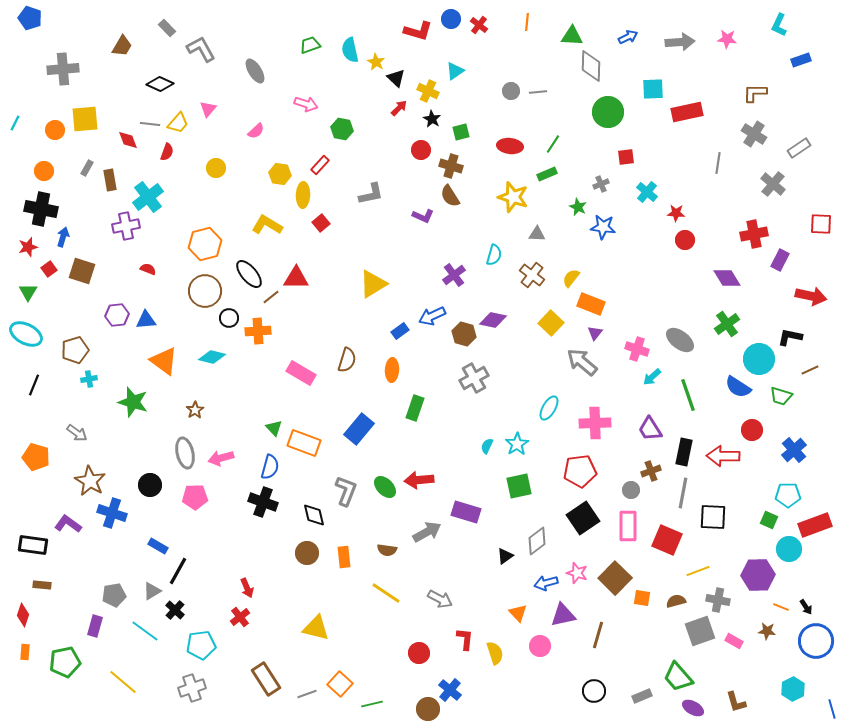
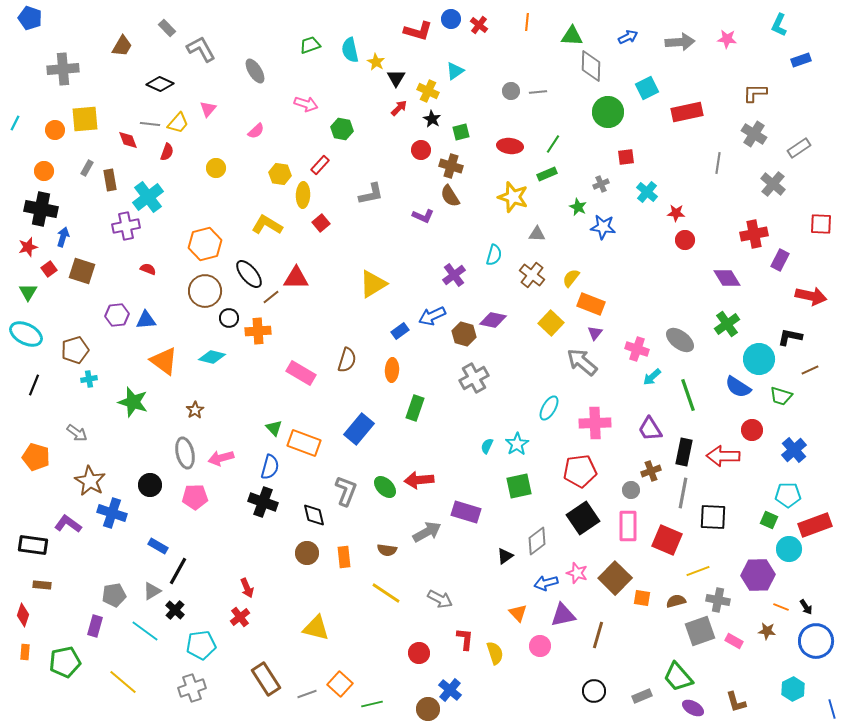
black triangle at (396, 78): rotated 18 degrees clockwise
cyan square at (653, 89): moved 6 px left, 1 px up; rotated 25 degrees counterclockwise
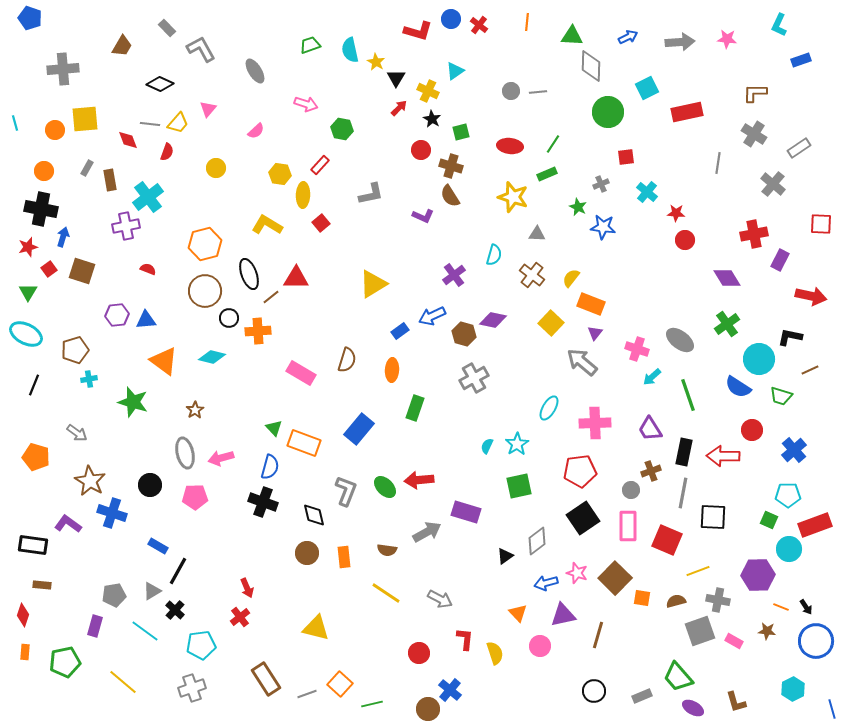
cyan line at (15, 123): rotated 42 degrees counterclockwise
black ellipse at (249, 274): rotated 20 degrees clockwise
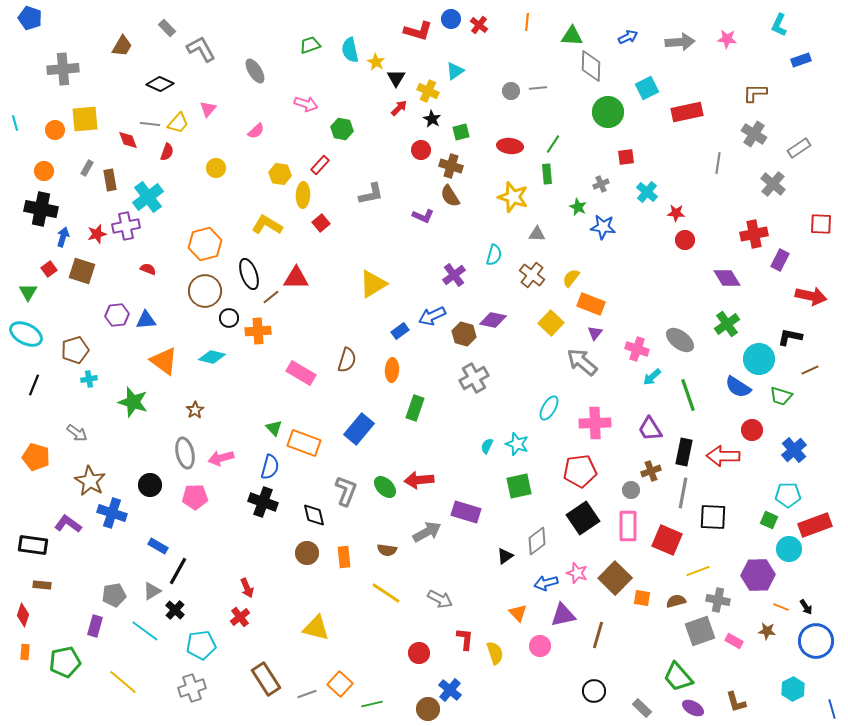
gray line at (538, 92): moved 4 px up
green rectangle at (547, 174): rotated 72 degrees counterclockwise
red star at (28, 247): moved 69 px right, 13 px up
cyan star at (517, 444): rotated 20 degrees counterclockwise
gray rectangle at (642, 696): moved 12 px down; rotated 66 degrees clockwise
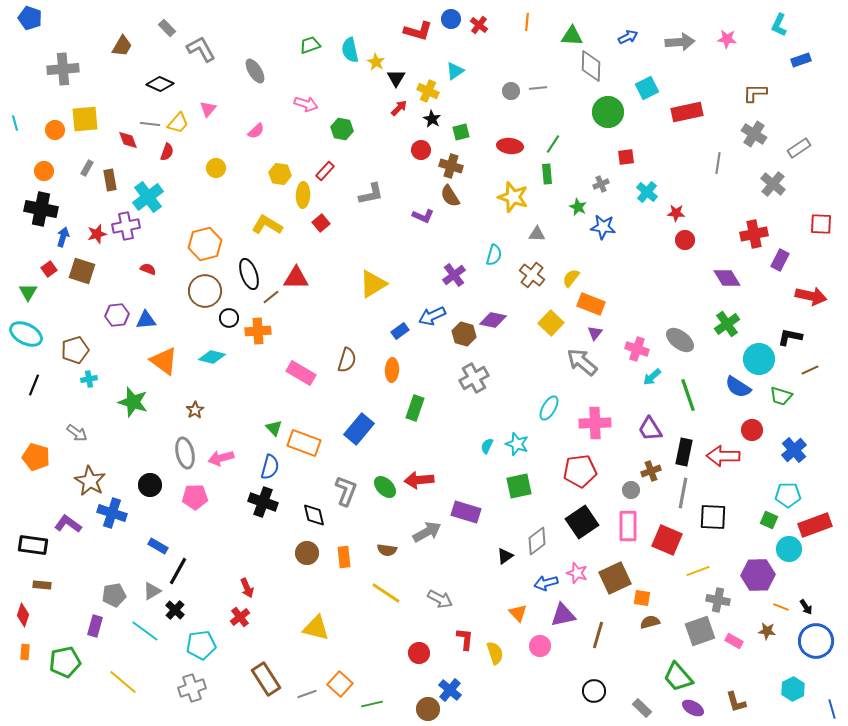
red rectangle at (320, 165): moved 5 px right, 6 px down
black square at (583, 518): moved 1 px left, 4 px down
brown square at (615, 578): rotated 20 degrees clockwise
brown semicircle at (676, 601): moved 26 px left, 21 px down
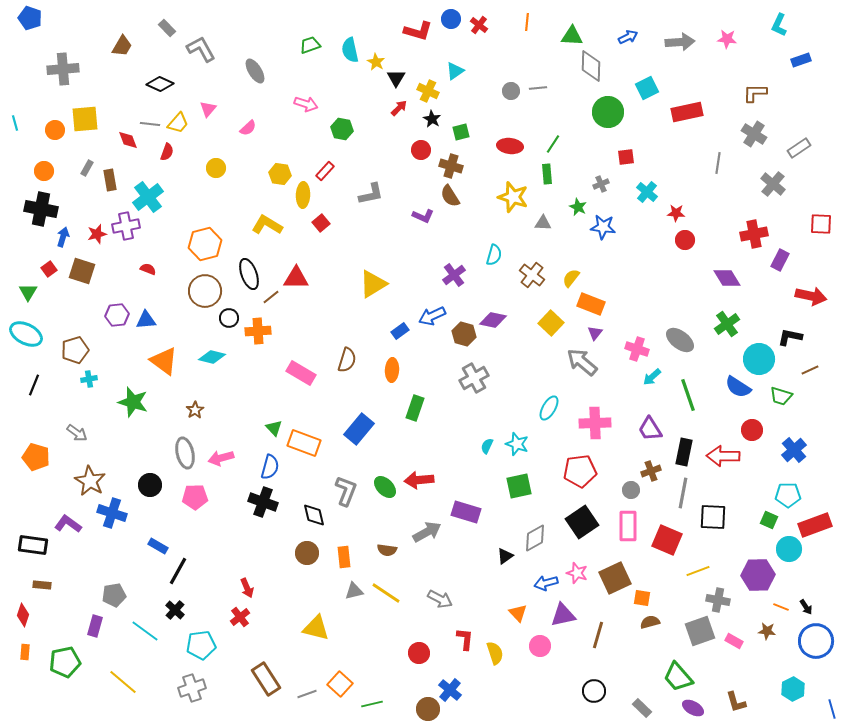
pink semicircle at (256, 131): moved 8 px left, 3 px up
gray triangle at (537, 234): moved 6 px right, 11 px up
gray diamond at (537, 541): moved 2 px left, 3 px up; rotated 8 degrees clockwise
gray triangle at (152, 591): moved 202 px right; rotated 18 degrees clockwise
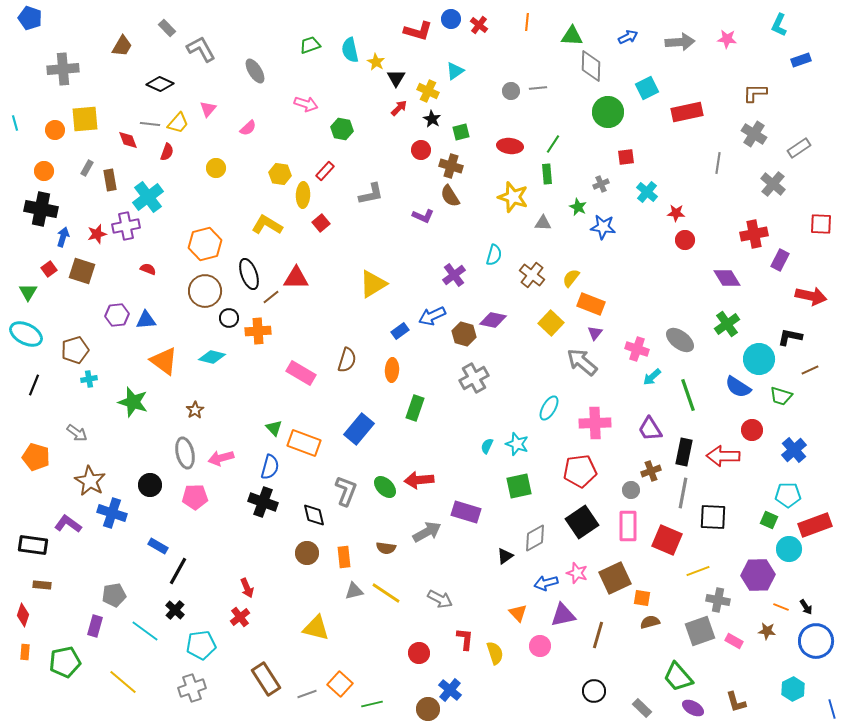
brown semicircle at (387, 550): moved 1 px left, 2 px up
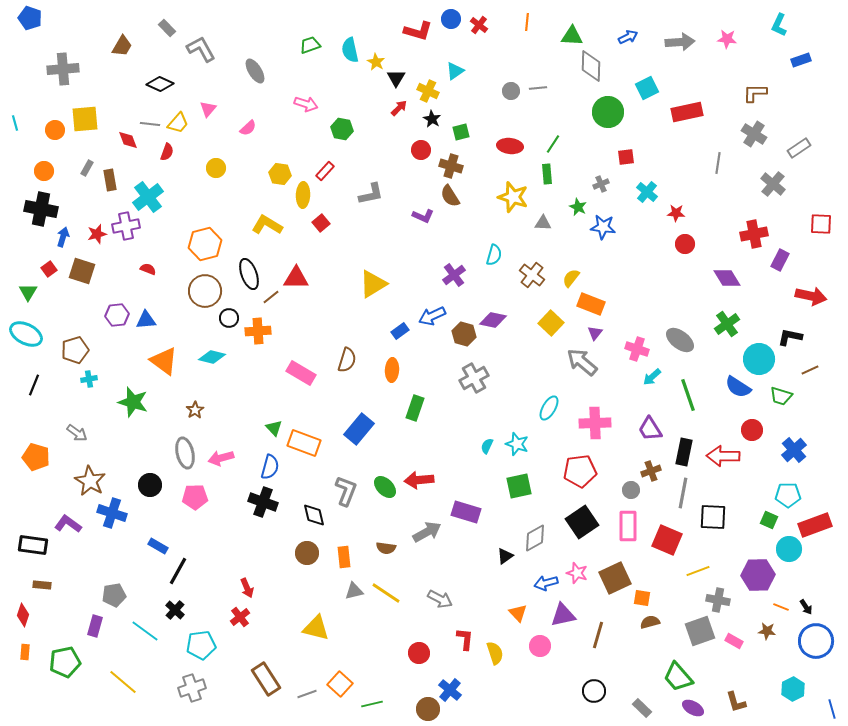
red circle at (685, 240): moved 4 px down
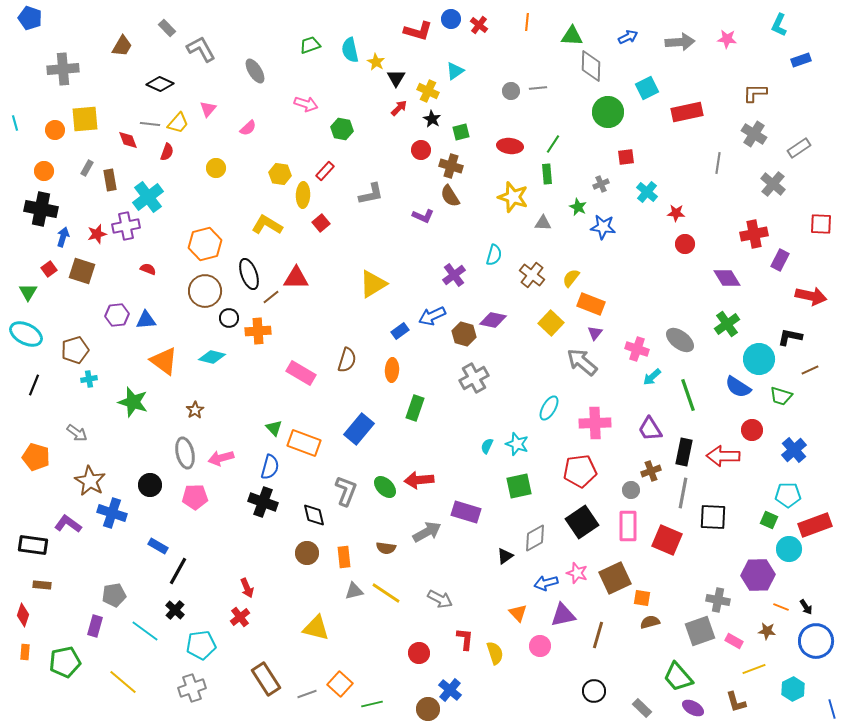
yellow line at (698, 571): moved 56 px right, 98 px down
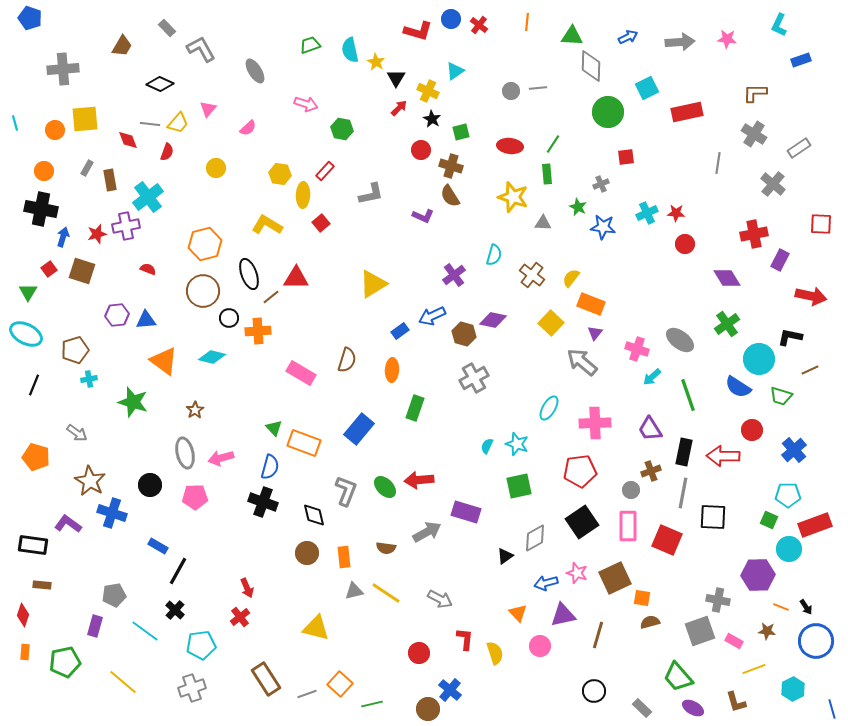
cyan cross at (647, 192): moved 21 px down; rotated 25 degrees clockwise
brown circle at (205, 291): moved 2 px left
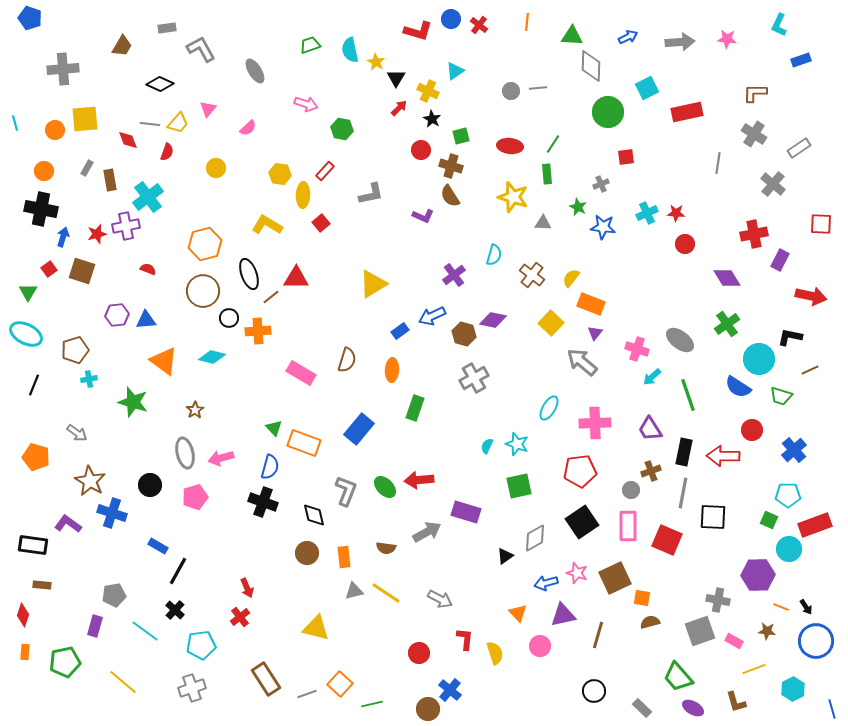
gray rectangle at (167, 28): rotated 54 degrees counterclockwise
green square at (461, 132): moved 4 px down
pink pentagon at (195, 497): rotated 15 degrees counterclockwise
